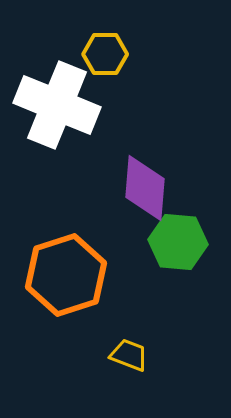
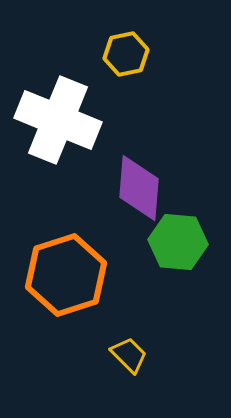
yellow hexagon: moved 21 px right; rotated 12 degrees counterclockwise
white cross: moved 1 px right, 15 px down
purple diamond: moved 6 px left
yellow trapezoid: rotated 24 degrees clockwise
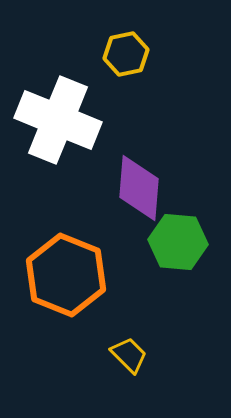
orange hexagon: rotated 20 degrees counterclockwise
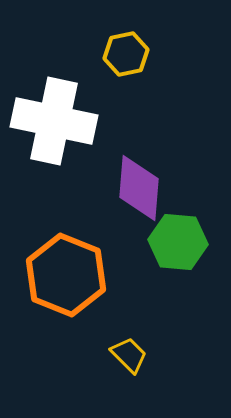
white cross: moved 4 px left, 1 px down; rotated 10 degrees counterclockwise
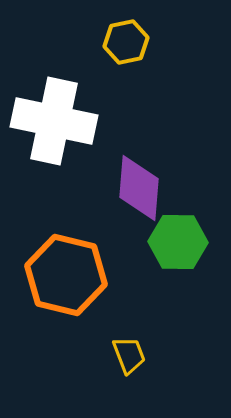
yellow hexagon: moved 12 px up
green hexagon: rotated 4 degrees counterclockwise
orange hexagon: rotated 8 degrees counterclockwise
yellow trapezoid: rotated 24 degrees clockwise
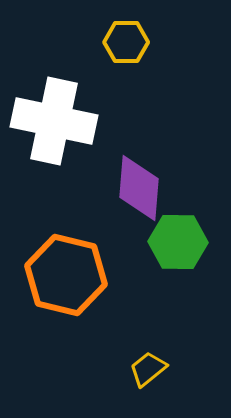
yellow hexagon: rotated 12 degrees clockwise
yellow trapezoid: moved 19 px right, 14 px down; rotated 108 degrees counterclockwise
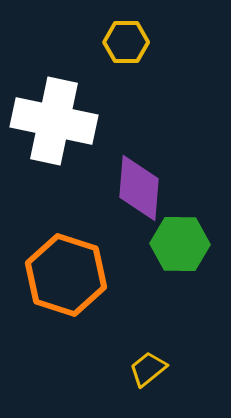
green hexagon: moved 2 px right, 2 px down
orange hexagon: rotated 4 degrees clockwise
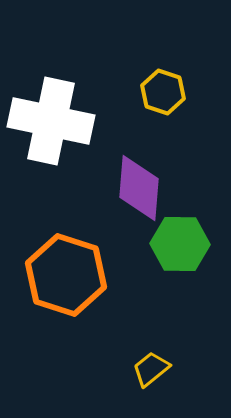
yellow hexagon: moved 37 px right, 50 px down; rotated 18 degrees clockwise
white cross: moved 3 px left
yellow trapezoid: moved 3 px right
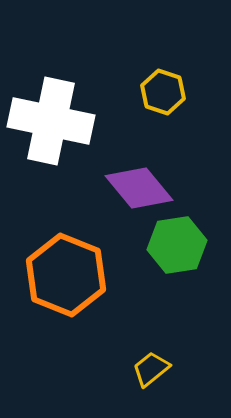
purple diamond: rotated 44 degrees counterclockwise
green hexagon: moved 3 px left, 1 px down; rotated 10 degrees counterclockwise
orange hexagon: rotated 4 degrees clockwise
